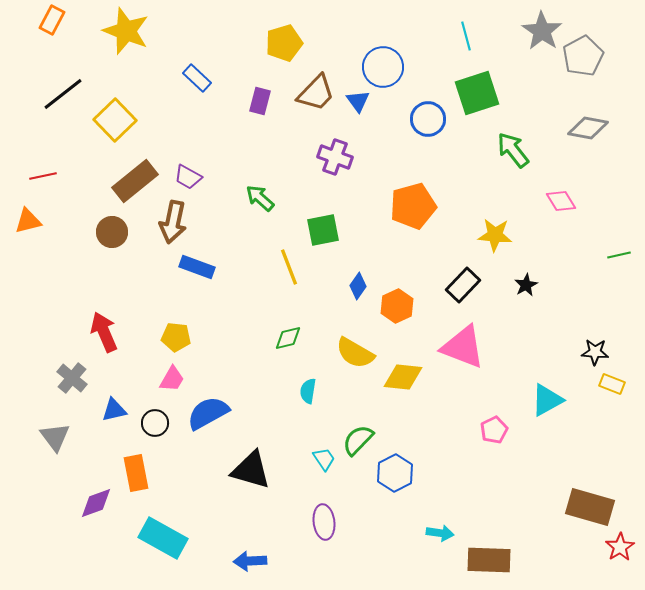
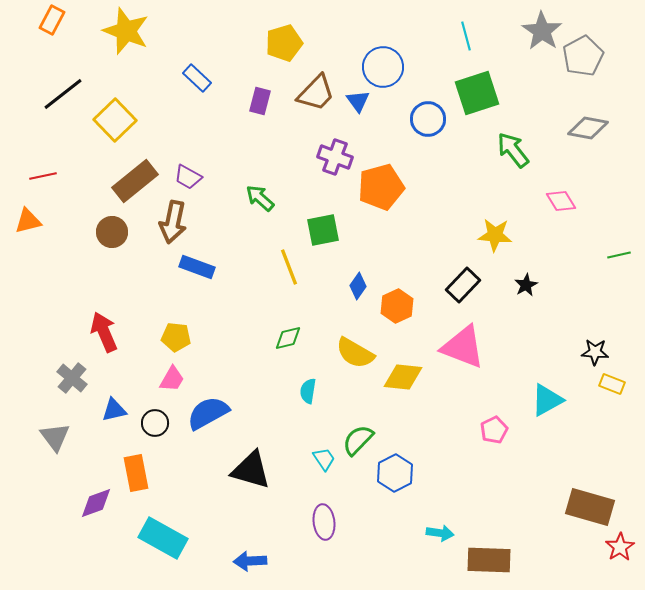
orange pentagon at (413, 206): moved 32 px left, 19 px up
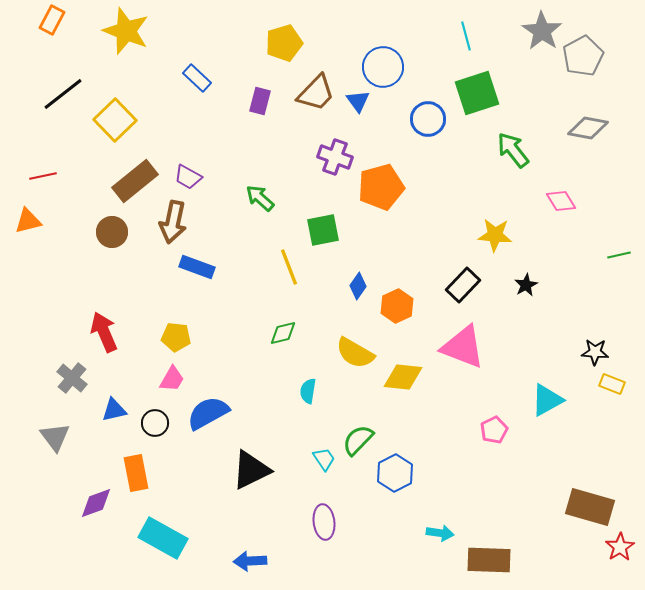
green diamond at (288, 338): moved 5 px left, 5 px up
black triangle at (251, 470): rotated 42 degrees counterclockwise
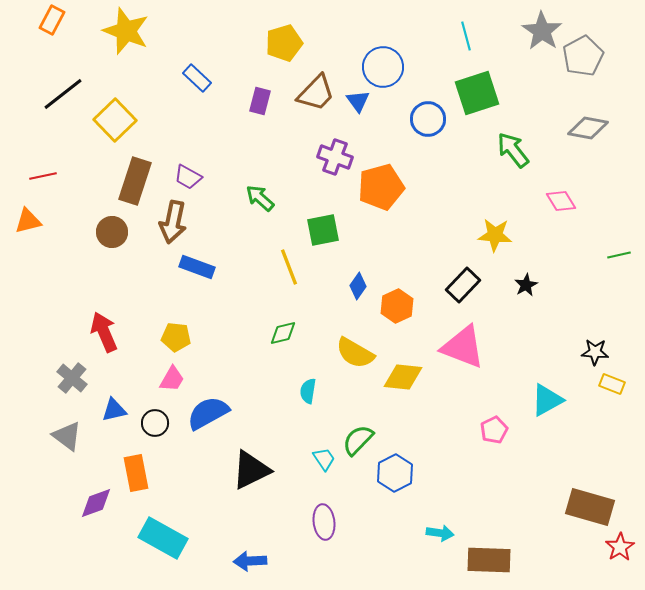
brown rectangle at (135, 181): rotated 33 degrees counterclockwise
gray triangle at (55, 437): moved 12 px right, 1 px up; rotated 16 degrees counterclockwise
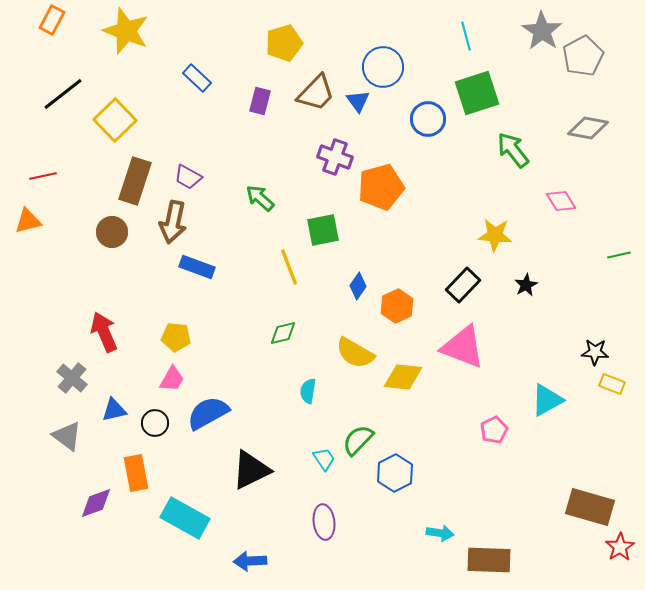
cyan rectangle at (163, 538): moved 22 px right, 20 px up
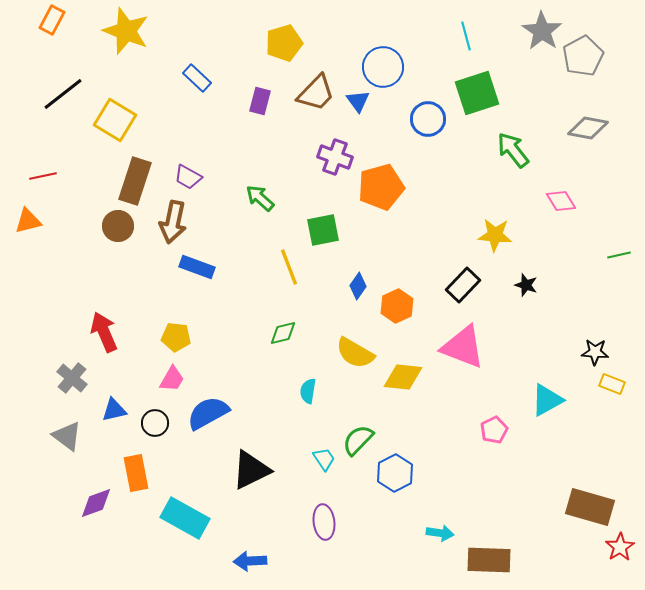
yellow square at (115, 120): rotated 15 degrees counterclockwise
brown circle at (112, 232): moved 6 px right, 6 px up
black star at (526, 285): rotated 25 degrees counterclockwise
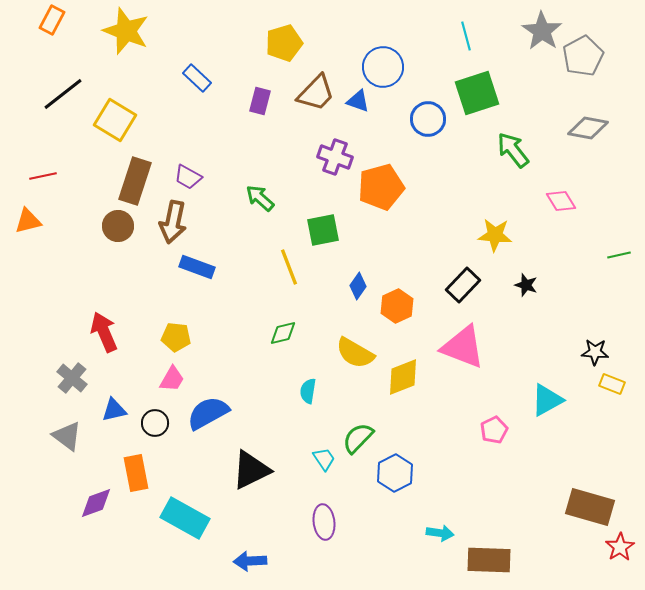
blue triangle at (358, 101): rotated 35 degrees counterclockwise
yellow diamond at (403, 377): rotated 27 degrees counterclockwise
green semicircle at (358, 440): moved 2 px up
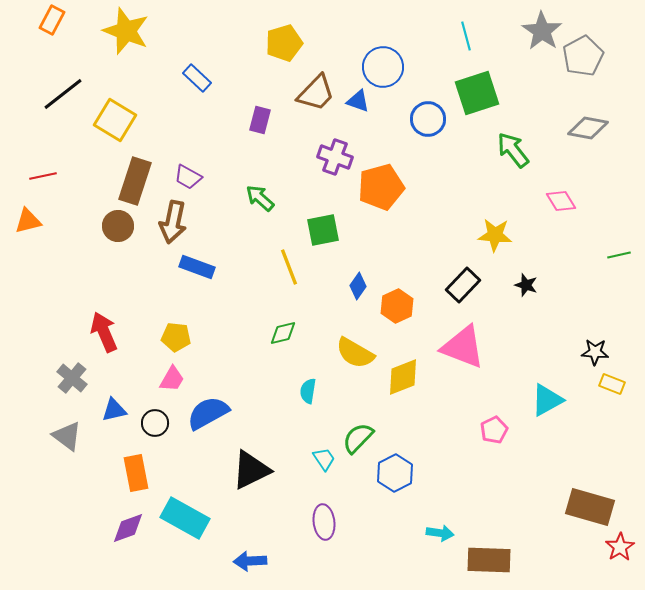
purple rectangle at (260, 101): moved 19 px down
purple diamond at (96, 503): moved 32 px right, 25 px down
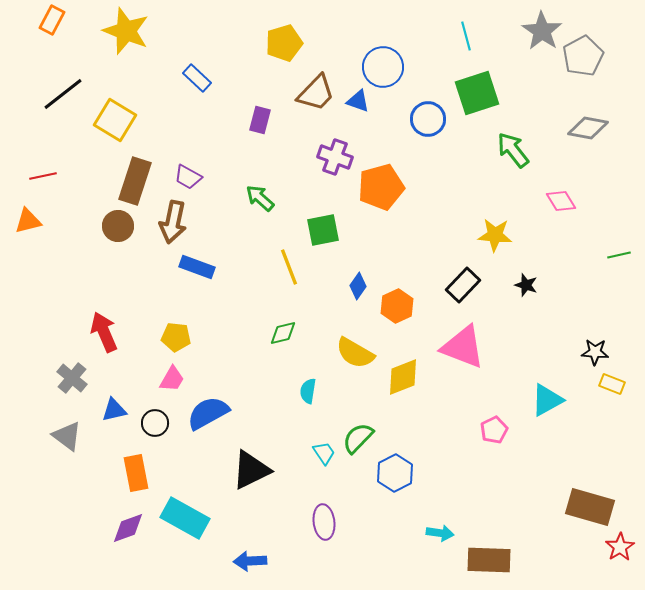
cyan trapezoid at (324, 459): moved 6 px up
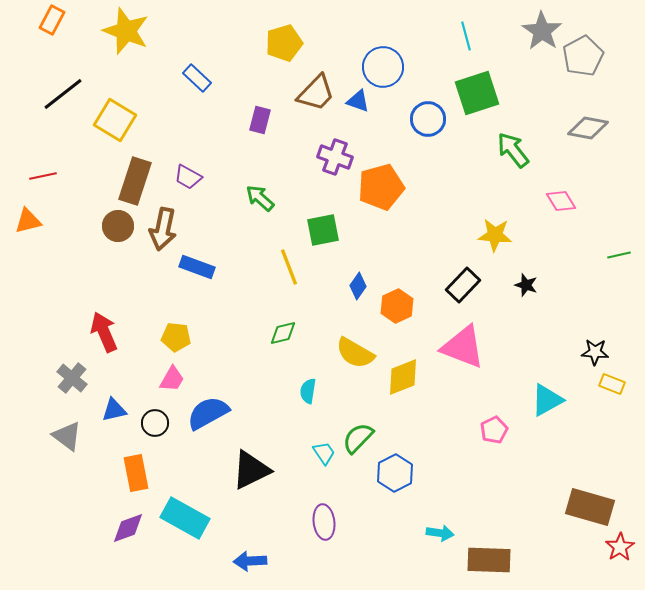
brown arrow at (173, 222): moved 10 px left, 7 px down
